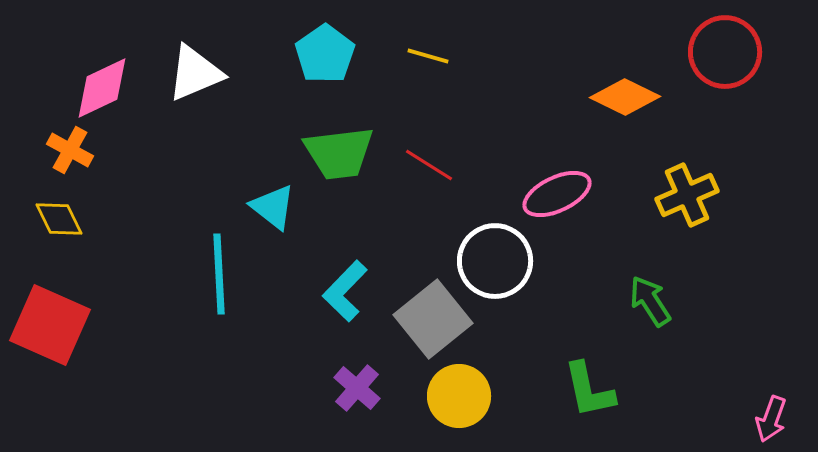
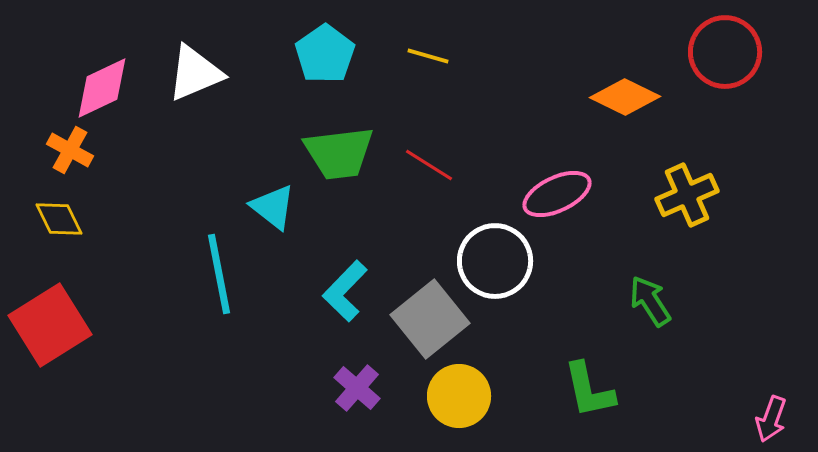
cyan line: rotated 8 degrees counterclockwise
gray square: moved 3 px left
red square: rotated 34 degrees clockwise
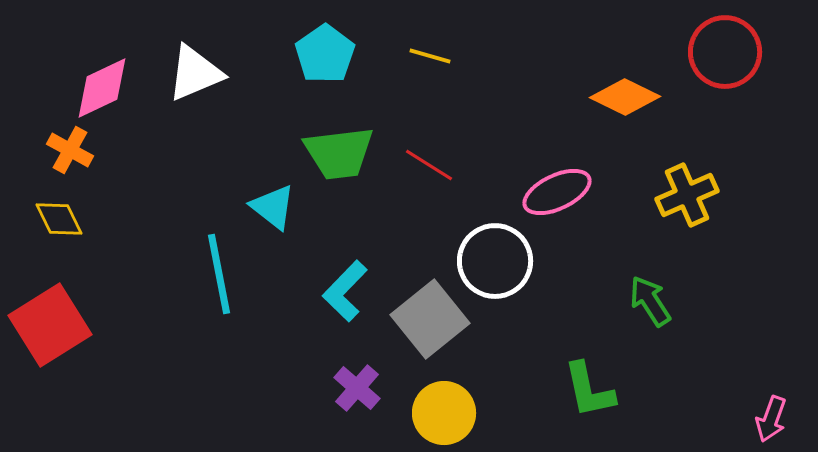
yellow line: moved 2 px right
pink ellipse: moved 2 px up
yellow circle: moved 15 px left, 17 px down
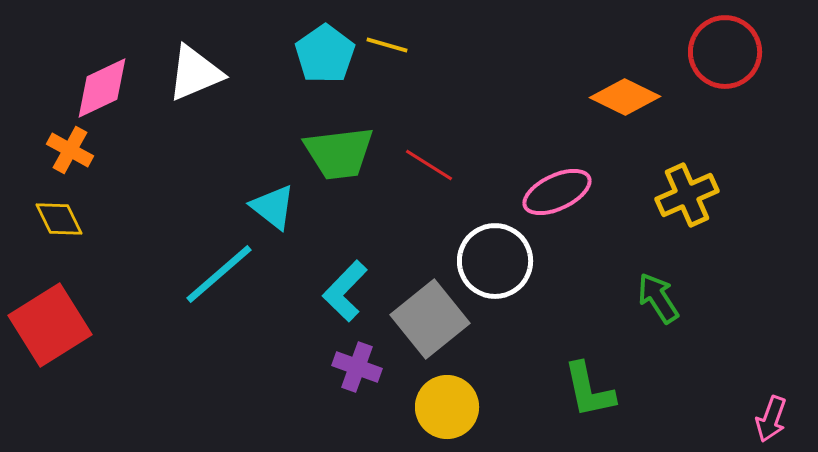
yellow line: moved 43 px left, 11 px up
cyan line: rotated 60 degrees clockwise
green arrow: moved 8 px right, 3 px up
purple cross: moved 21 px up; rotated 21 degrees counterclockwise
yellow circle: moved 3 px right, 6 px up
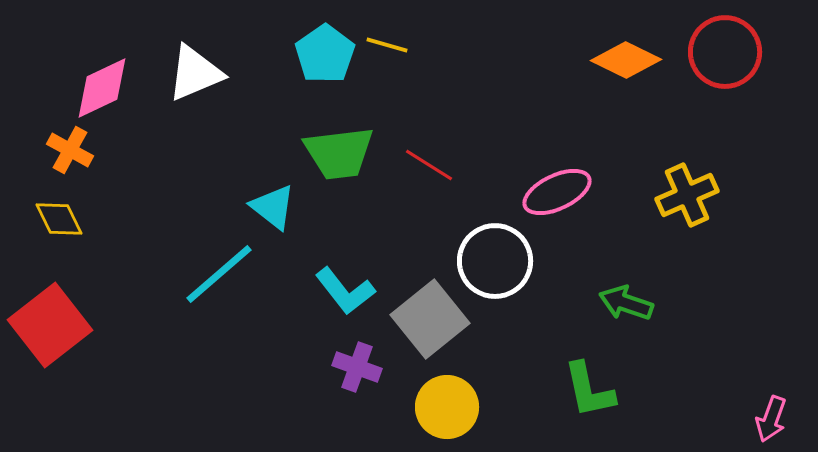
orange diamond: moved 1 px right, 37 px up
cyan L-shape: rotated 82 degrees counterclockwise
green arrow: moved 32 px left, 5 px down; rotated 38 degrees counterclockwise
red square: rotated 6 degrees counterclockwise
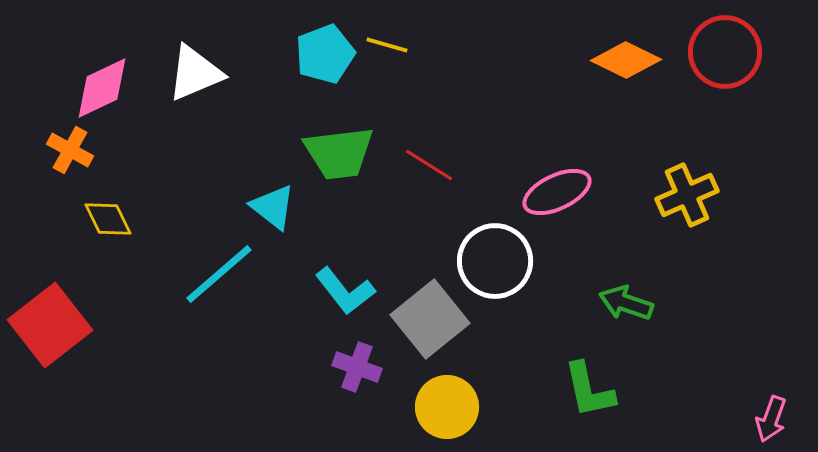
cyan pentagon: rotated 14 degrees clockwise
yellow diamond: moved 49 px right
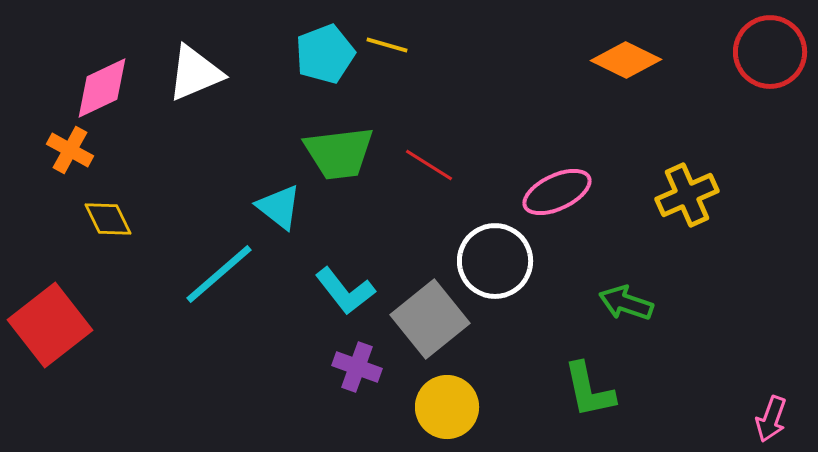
red circle: moved 45 px right
cyan triangle: moved 6 px right
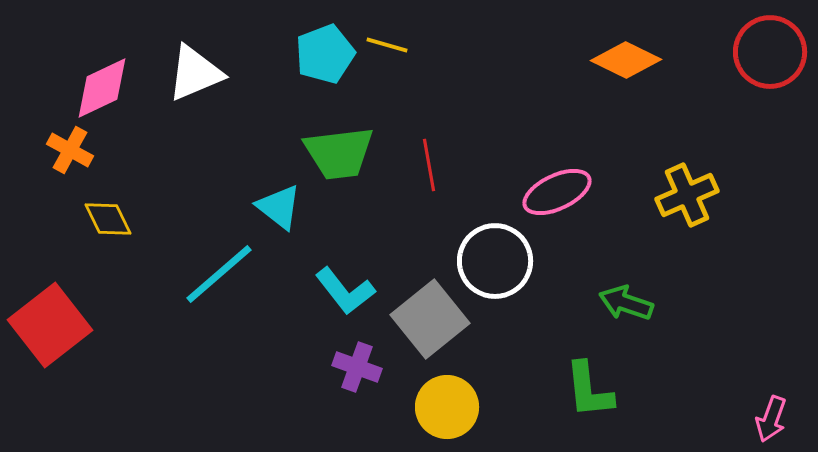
red line: rotated 48 degrees clockwise
green L-shape: rotated 6 degrees clockwise
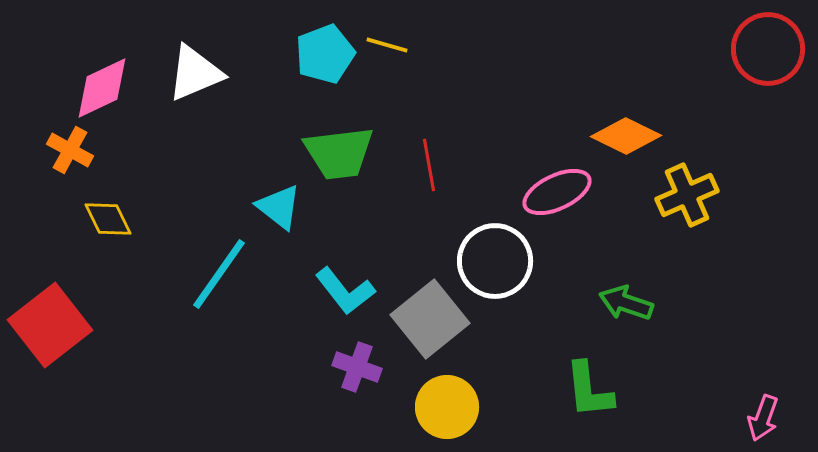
red circle: moved 2 px left, 3 px up
orange diamond: moved 76 px down
cyan line: rotated 14 degrees counterclockwise
pink arrow: moved 8 px left, 1 px up
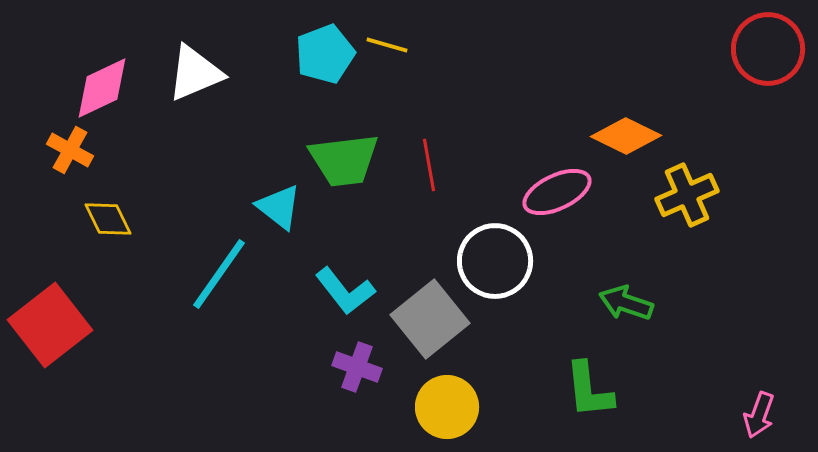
green trapezoid: moved 5 px right, 7 px down
pink arrow: moved 4 px left, 3 px up
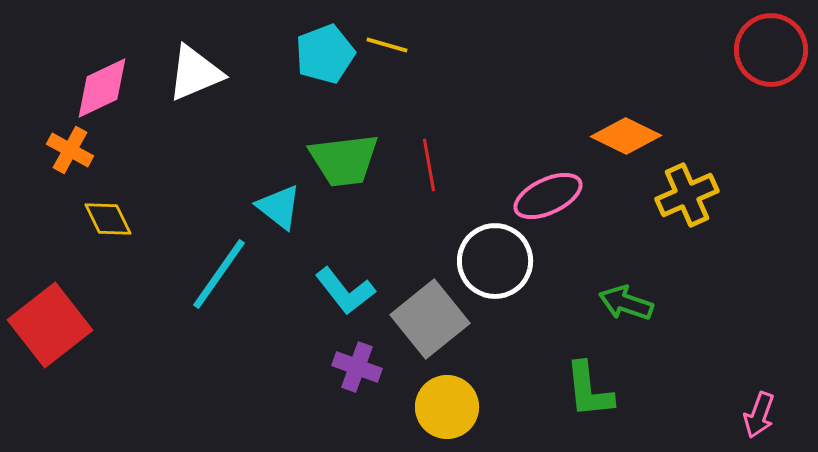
red circle: moved 3 px right, 1 px down
pink ellipse: moved 9 px left, 4 px down
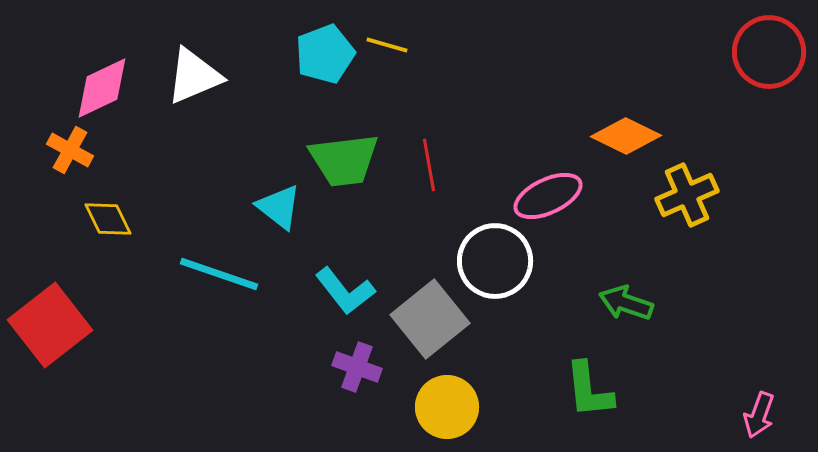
red circle: moved 2 px left, 2 px down
white triangle: moved 1 px left, 3 px down
cyan line: rotated 74 degrees clockwise
